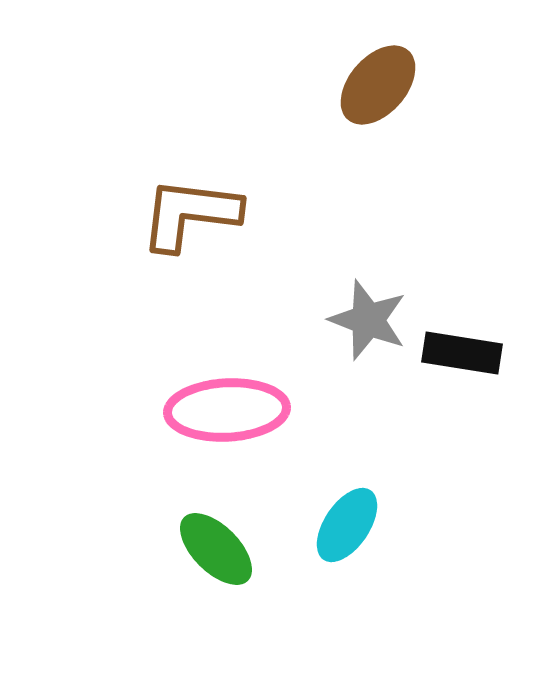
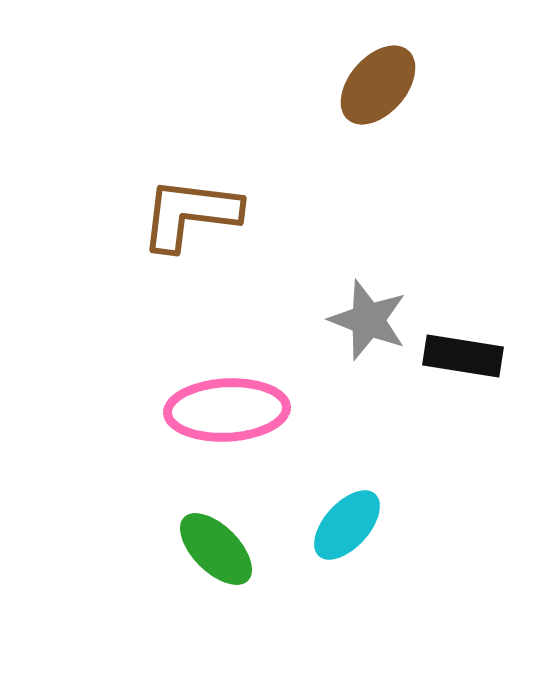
black rectangle: moved 1 px right, 3 px down
cyan ellipse: rotated 8 degrees clockwise
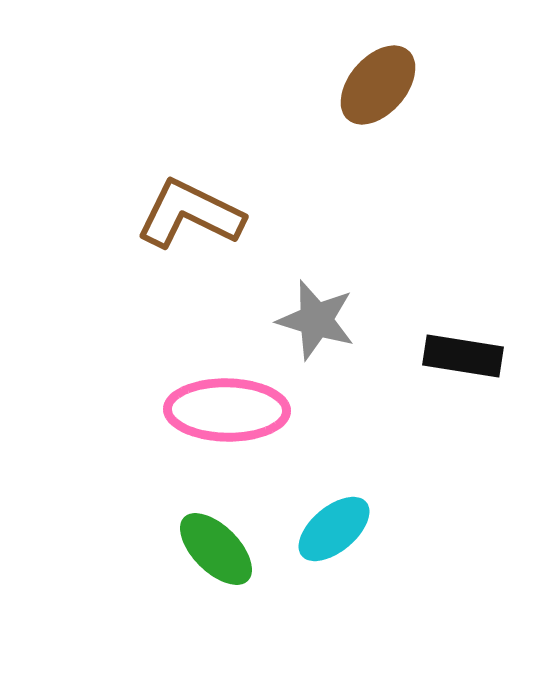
brown L-shape: rotated 19 degrees clockwise
gray star: moved 52 px left; rotated 4 degrees counterclockwise
pink ellipse: rotated 4 degrees clockwise
cyan ellipse: moved 13 px left, 4 px down; rotated 8 degrees clockwise
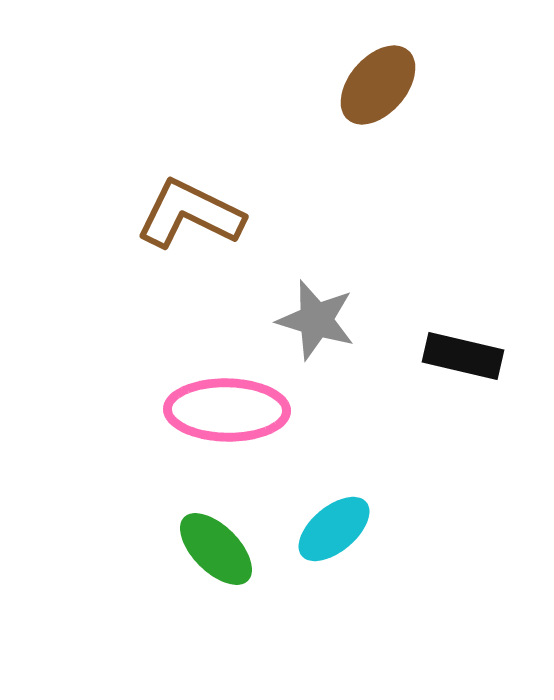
black rectangle: rotated 4 degrees clockwise
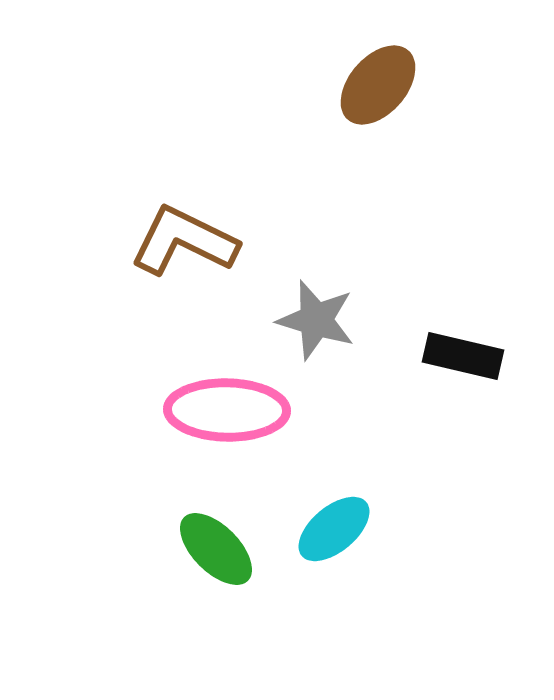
brown L-shape: moved 6 px left, 27 px down
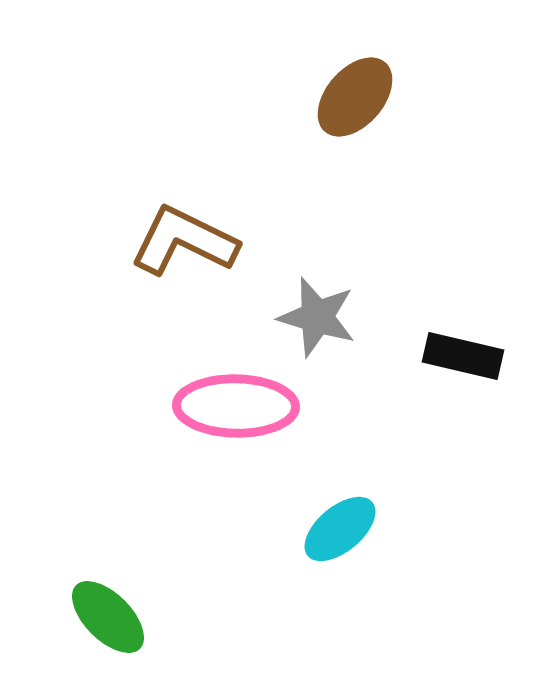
brown ellipse: moved 23 px left, 12 px down
gray star: moved 1 px right, 3 px up
pink ellipse: moved 9 px right, 4 px up
cyan ellipse: moved 6 px right
green ellipse: moved 108 px left, 68 px down
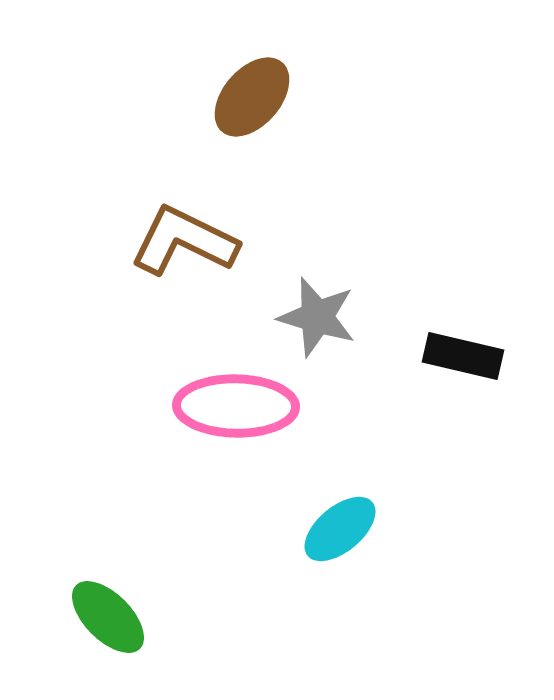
brown ellipse: moved 103 px left
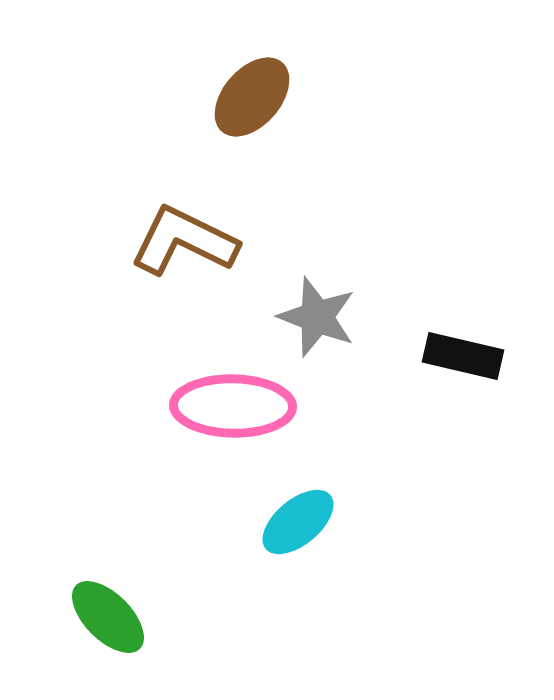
gray star: rotated 4 degrees clockwise
pink ellipse: moved 3 px left
cyan ellipse: moved 42 px left, 7 px up
